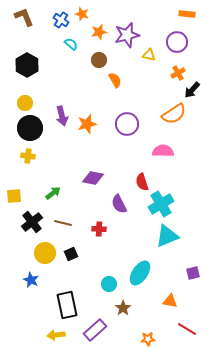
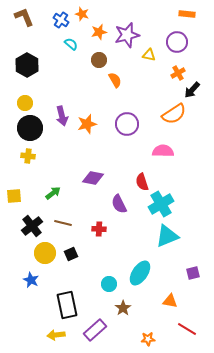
black cross at (32, 222): moved 4 px down
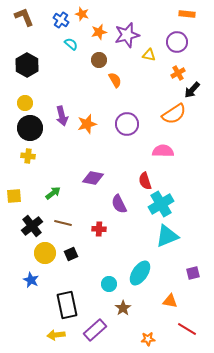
red semicircle at (142, 182): moved 3 px right, 1 px up
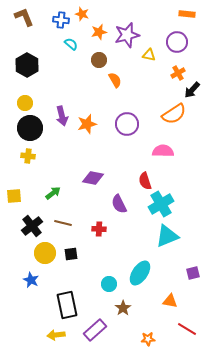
blue cross at (61, 20): rotated 28 degrees counterclockwise
black square at (71, 254): rotated 16 degrees clockwise
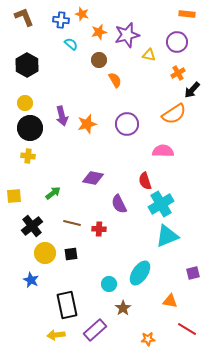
brown line at (63, 223): moved 9 px right
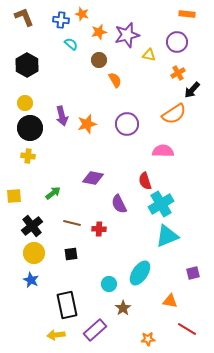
yellow circle at (45, 253): moved 11 px left
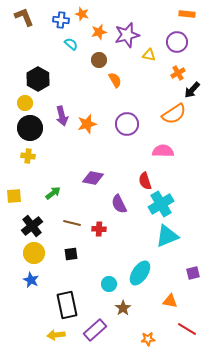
black hexagon at (27, 65): moved 11 px right, 14 px down
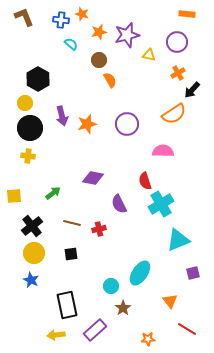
orange semicircle at (115, 80): moved 5 px left
red cross at (99, 229): rotated 16 degrees counterclockwise
cyan triangle at (167, 236): moved 11 px right, 4 px down
cyan circle at (109, 284): moved 2 px right, 2 px down
orange triangle at (170, 301): rotated 42 degrees clockwise
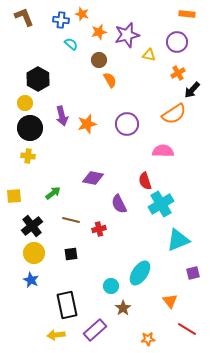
brown line at (72, 223): moved 1 px left, 3 px up
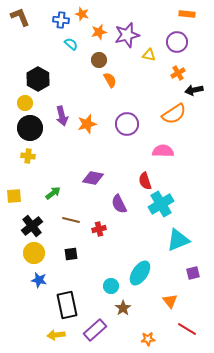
brown L-shape at (24, 17): moved 4 px left
black arrow at (192, 90): moved 2 px right; rotated 36 degrees clockwise
blue star at (31, 280): moved 8 px right; rotated 14 degrees counterclockwise
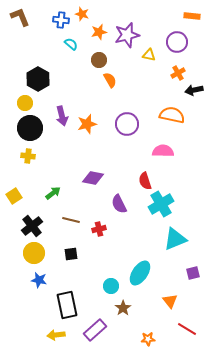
orange rectangle at (187, 14): moved 5 px right, 2 px down
orange semicircle at (174, 114): moved 2 px left, 1 px down; rotated 135 degrees counterclockwise
yellow square at (14, 196): rotated 28 degrees counterclockwise
cyan triangle at (178, 240): moved 3 px left, 1 px up
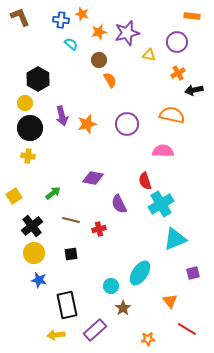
purple star at (127, 35): moved 2 px up
